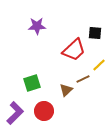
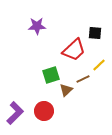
green square: moved 19 px right, 8 px up
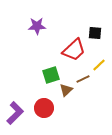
red circle: moved 3 px up
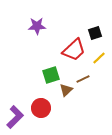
black square: rotated 24 degrees counterclockwise
yellow line: moved 7 px up
red circle: moved 3 px left
purple L-shape: moved 4 px down
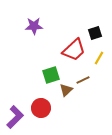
purple star: moved 3 px left
yellow line: rotated 16 degrees counterclockwise
brown line: moved 1 px down
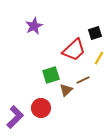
purple star: rotated 24 degrees counterclockwise
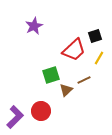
black square: moved 3 px down
brown line: moved 1 px right
red circle: moved 3 px down
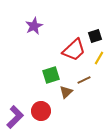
brown triangle: moved 2 px down
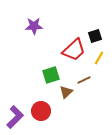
purple star: rotated 24 degrees clockwise
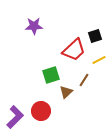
yellow line: moved 2 px down; rotated 32 degrees clockwise
brown line: rotated 32 degrees counterclockwise
